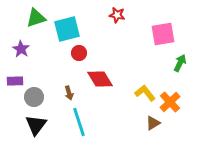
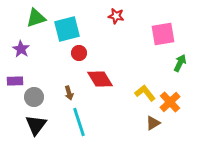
red star: moved 1 px left, 1 px down
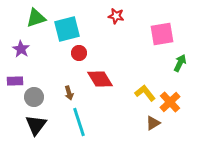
pink square: moved 1 px left
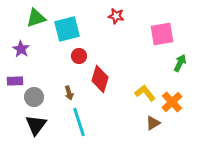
red circle: moved 3 px down
red diamond: rotated 48 degrees clockwise
orange cross: moved 2 px right
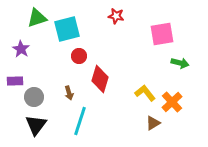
green triangle: moved 1 px right
green arrow: rotated 78 degrees clockwise
cyan line: moved 1 px right, 1 px up; rotated 36 degrees clockwise
